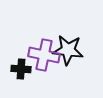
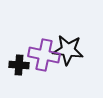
black cross: moved 2 px left, 4 px up
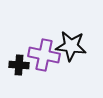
black star: moved 3 px right, 4 px up
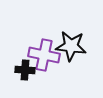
black cross: moved 6 px right, 5 px down
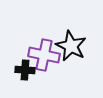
black star: rotated 20 degrees clockwise
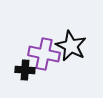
purple cross: moved 1 px up
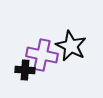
purple cross: moved 2 px left, 1 px down
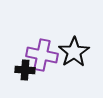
black star: moved 3 px right, 6 px down; rotated 12 degrees clockwise
